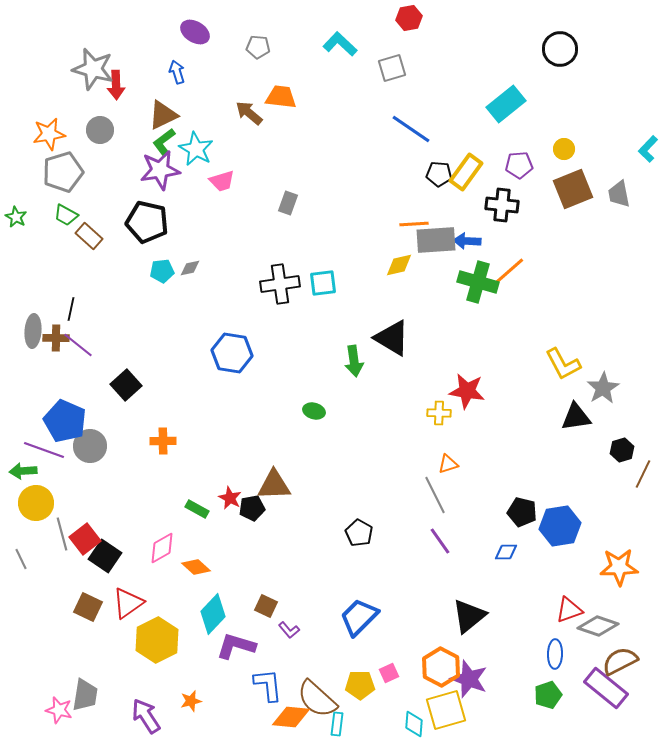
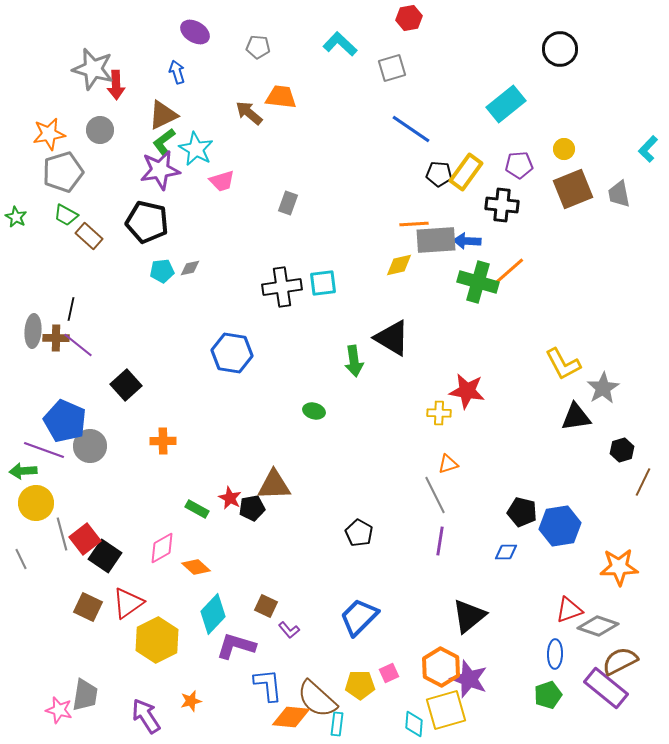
black cross at (280, 284): moved 2 px right, 3 px down
brown line at (643, 474): moved 8 px down
purple line at (440, 541): rotated 44 degrees clockwise
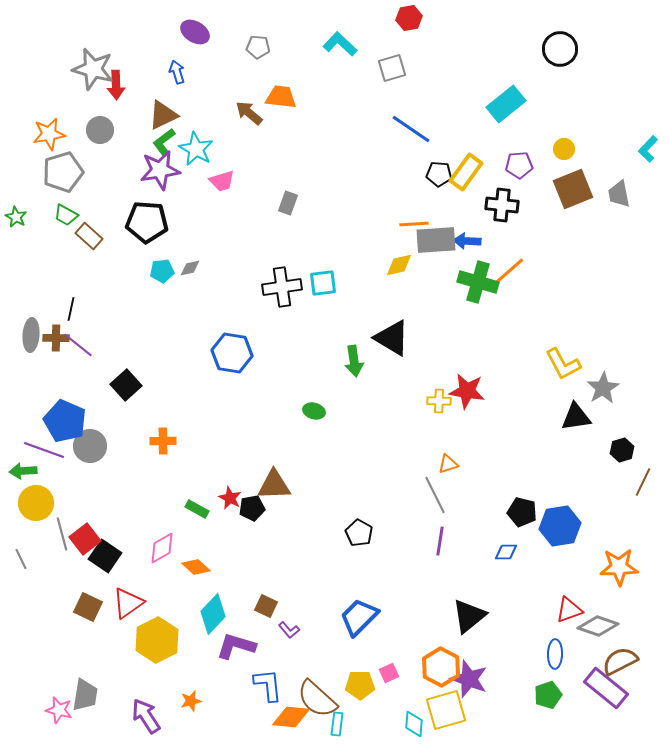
black pentagon at (147, 222): rotated 9 degrees counterclockwise
gray ellipse at (33, 331): moved 2 px left, 4 px down
yellow cross at (439, 413): moved 12 px up
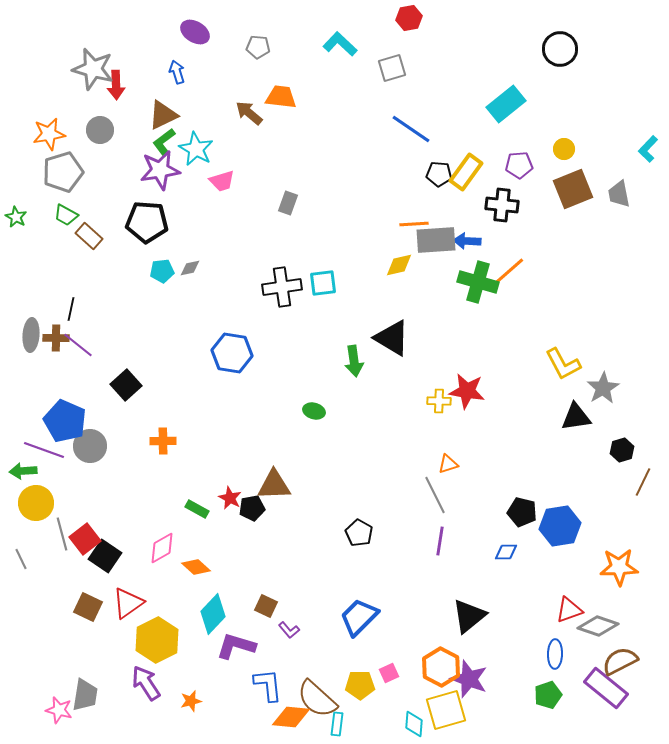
purple arrow at (146, 716): moved 33 px up
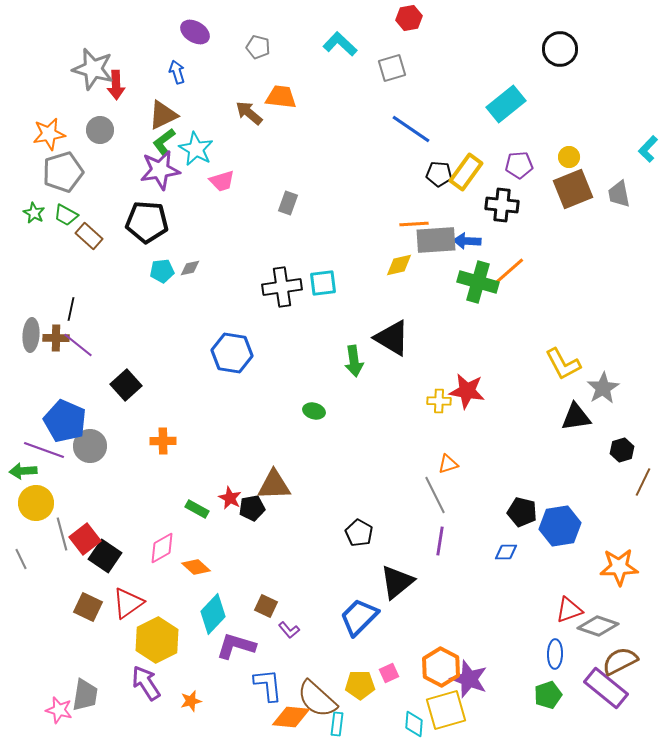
gray pentagon at (258, 47): rotated 10 degrees clockwise
yellow circle at (564, 149): moved 5 px right, 8 px down
green star at (16, 217): moved 18 px right, 4 px up
black triangle at (469, 616): moved 72 px left, 34 px up
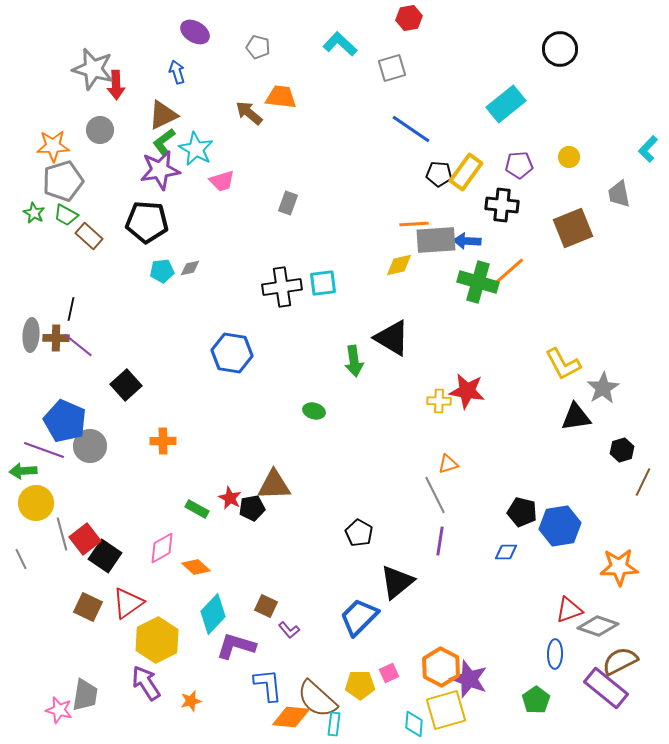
orange star at (49, 134): moved 4 px right, 12 px down; rotated 8 degrees clockwise
gray pentagon at (63, 172): moved 9 px down
brown square at (573, 189): moved 39 px down
green pentagon at (548, 695): moved 12 px left, 5 px down; rotated 16 degrees counterclockwise
cyan rectangle at (337, 724): moved 3 px left
